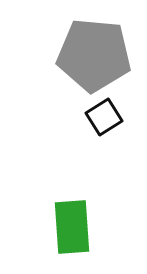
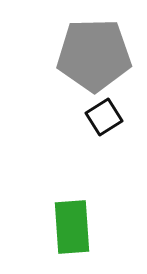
gray pentagon: rotated 6 degrees counterclockwise
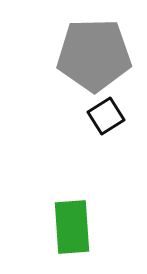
black square: moved 2 px right, 1 px up
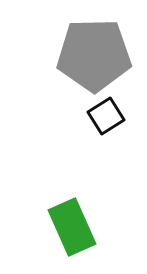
green rectangle: rotated 20 degrees counterclockwise
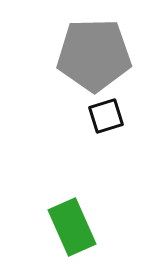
black square: rotated 15 degrees clockwise
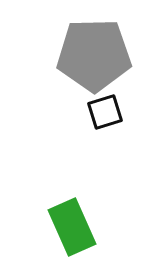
black square: moved 1 px left, 4 px up
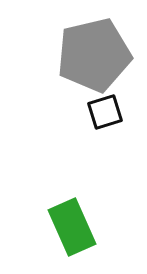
gray pentagon: rotated 12 degrees counterclockwise
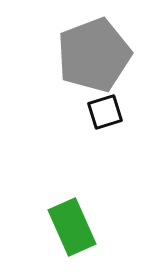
gray pentagon: rotated 8 degrees counterclockwise
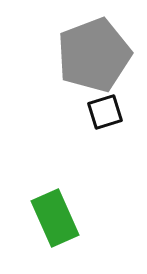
green rectangle: moved 17 px left, 9 px up
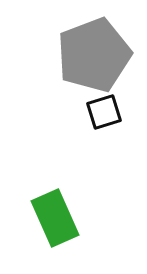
black square: moved 1 px left
